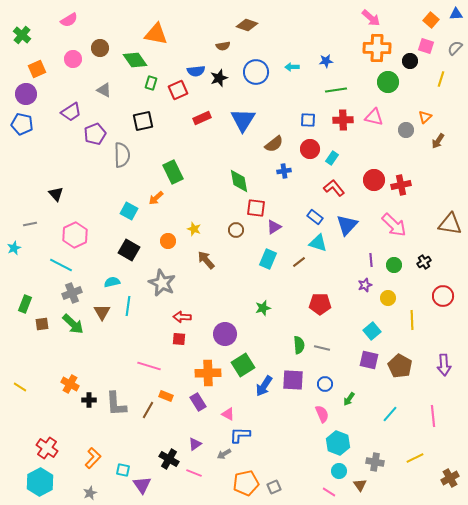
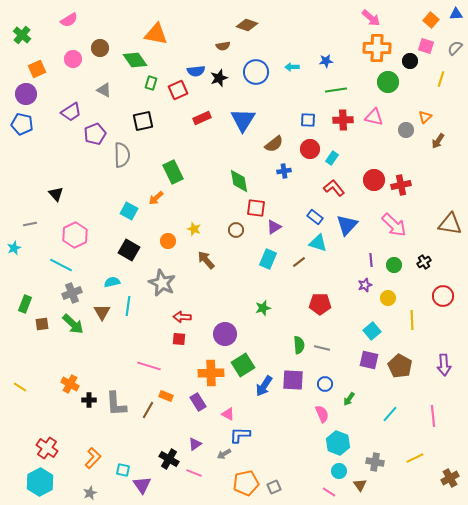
orange cross at (208, 373): moved 3 px right
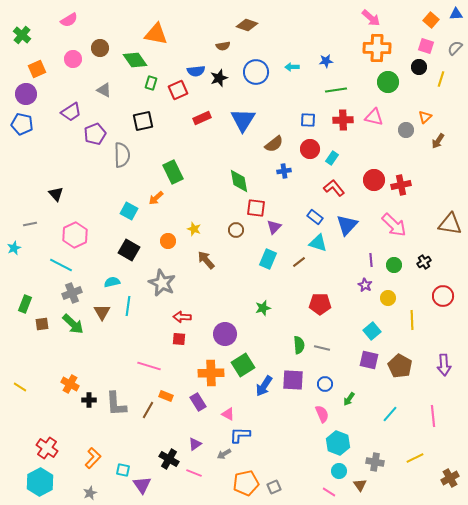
black circle at (410, 61): moved 9 px right, 6 px down
purple triangle at (274, 227): rotated 14 degrees counterclockwise
purple star at (365, 285): rotated 24 degrees counterclockwise
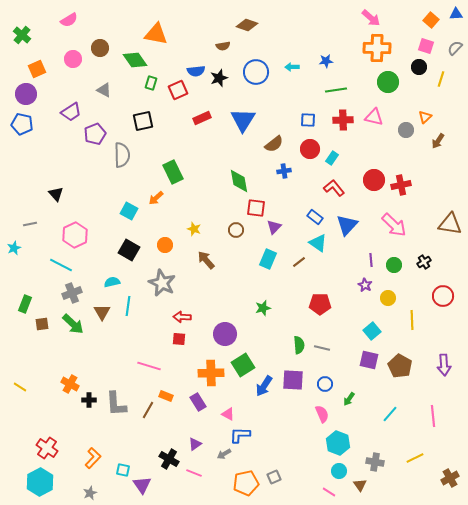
orange circle at (168, 241): moved 3 px left, 4 px down
cyan triangle at (318, 243): rotated 18 degrees clockwise
gray square at (274, 487): moved 10 px up
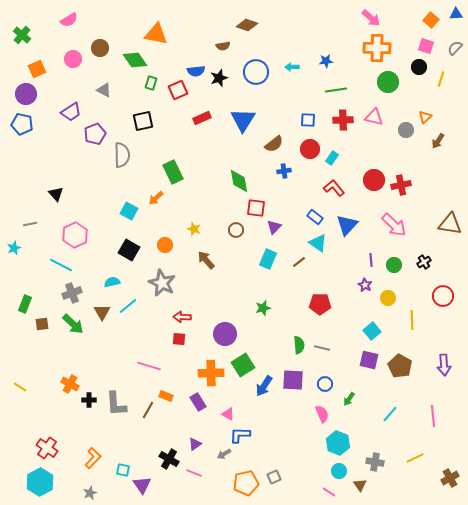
cyan line at (128, 306): rotated 42 degrees clockwise
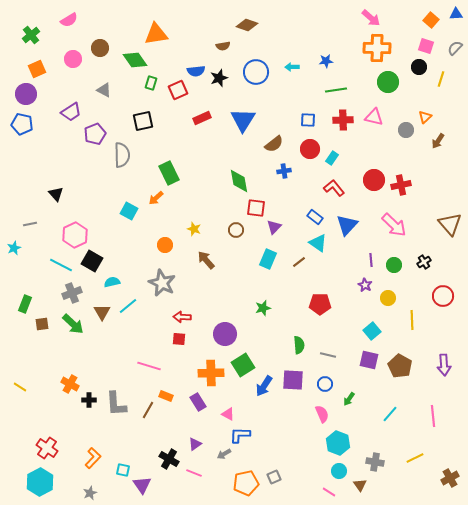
orange triangle at (156, 34): rotated 20 degrees counterclockwise
green cross at (22, 35): moved 9 px right; rotated 12 degrees clockwise
green rectangle at (173, 172): moved 4 px left, 1 px down
brown triangle at (450, 224): rotated 40 degrees clockwise
black square at (129, 250): moved 37 px left, 11 px down
gray line at (322, 348): moved 6 px right, 7 px down
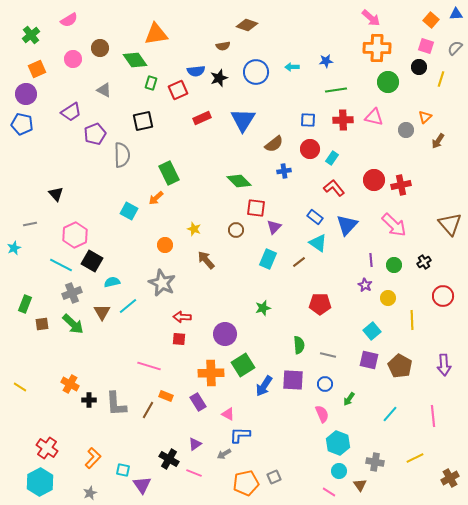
green diamond at (239, 181): rotated 35 degrees counterclockwise
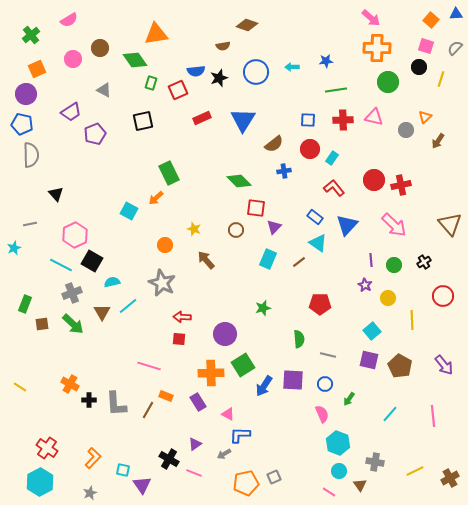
gray semicircle at (122, 155): moved 91 px left
green semicircle at (299, 345): moved 6 px up
purple arrow at (444, 365): rotated 35 degrees counterclockwise
yellow line at (415, 458): moved 13 px down
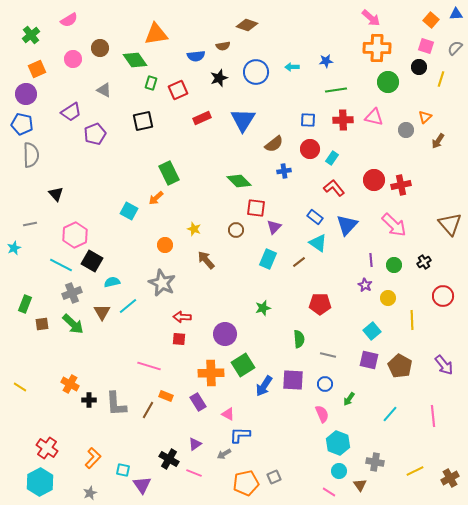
blue semicircle at (196, 71): moved 15 px up
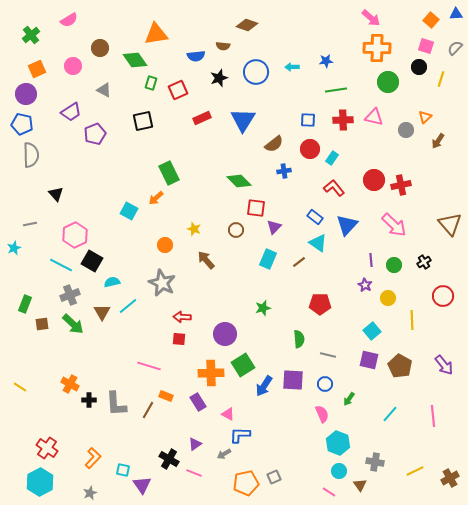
brown semicircle at (223, 46): rotated 16 degrees clockwise
pink circle at (73, 59): moved 7 px down
gray cross at (72, 293): moved 2 px left, 2 px down
